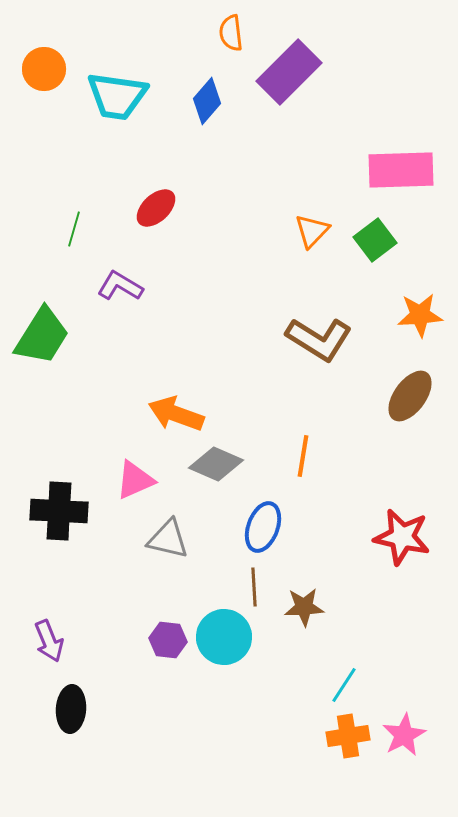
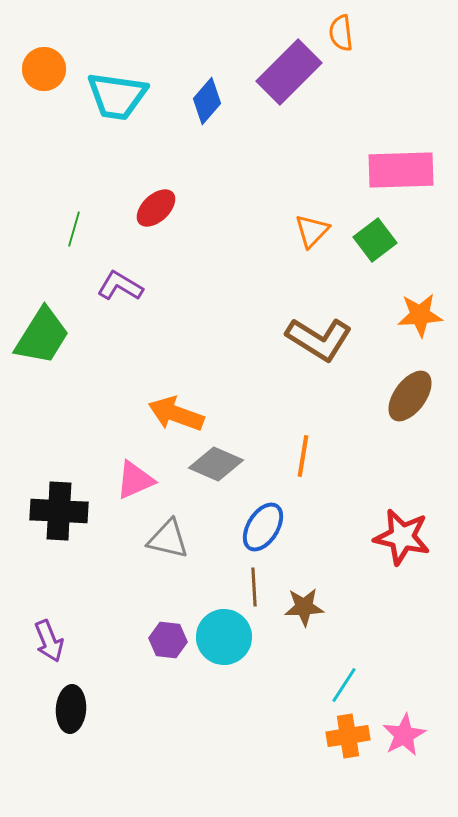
orange semicircle: moved 110 px right
blue ellipse: rotated 12 degrees clockwise
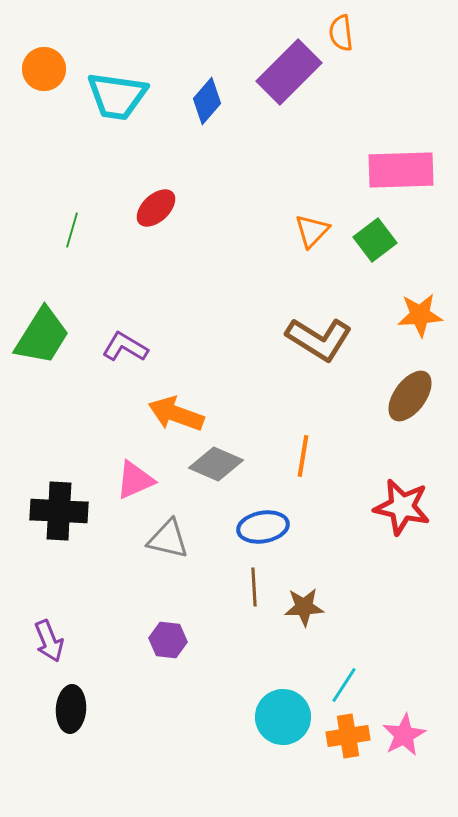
green line: moved 2 px left, 1 px down
purple L-shape: moved 5 px right, 61 px down
blue ellipse: rotated 48 degrees clockwise
red star: moved 30 px up
cyan circle: moved 59 px right, 80 px down
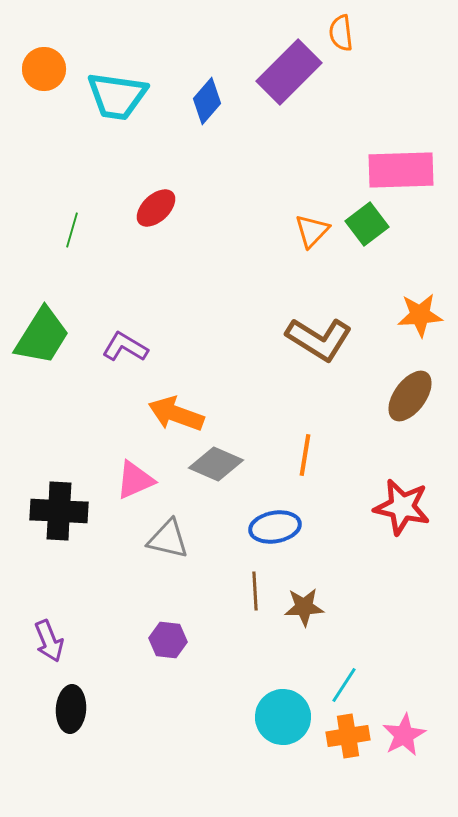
green square: moved 8 px left, 16 px up
orange line: moved 2 px right, 1 px up
blue ellipse: moved 12 px right
brown line: moved 1 px right, 4 px down
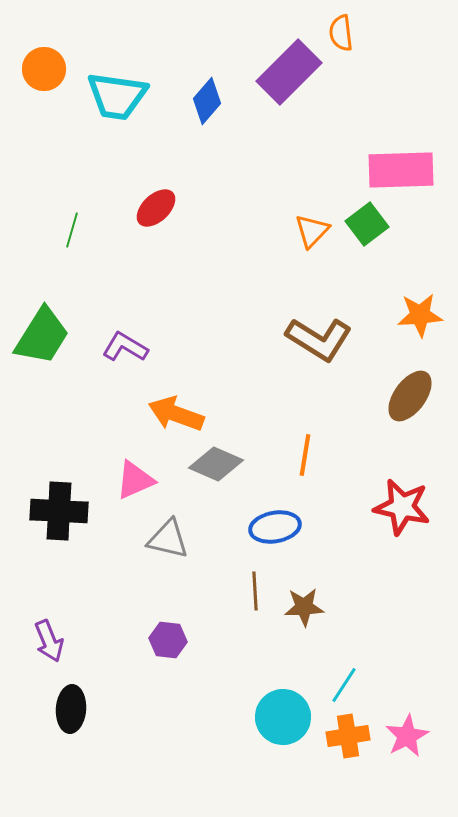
pink star: moved 3 px right, 1 px down
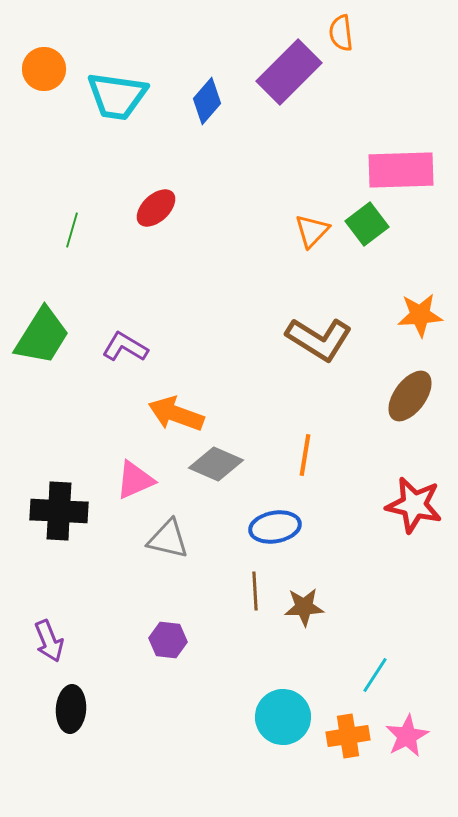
red star: moved 12 px right, 2 px up
cyan line: moved 31 px right, 10 px up
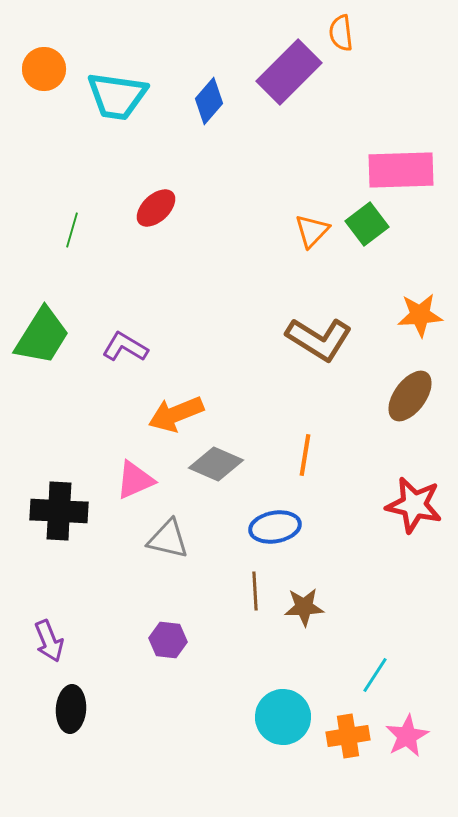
blue diamond: moved 2 px right
orange arrow: rotated 42 degrees counterclockwise
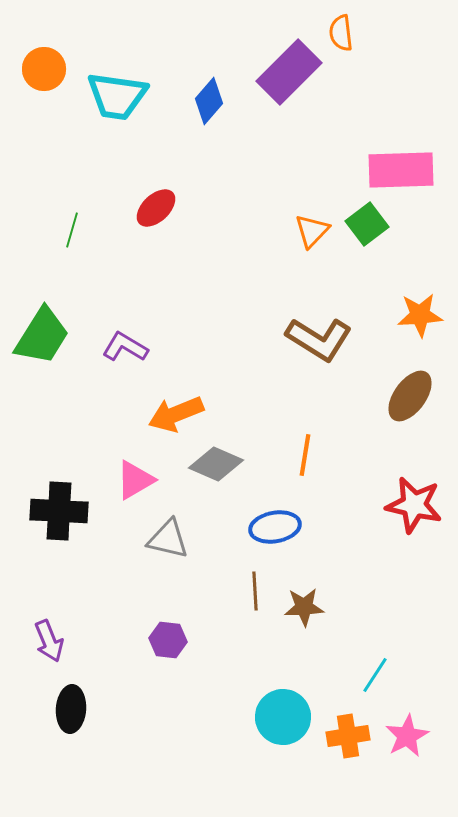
pink triangle: rotated 6 degrees counterclockwise
